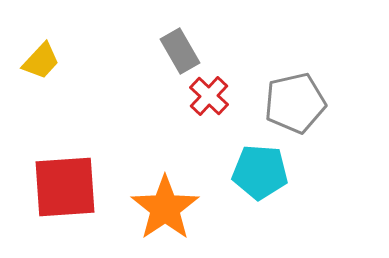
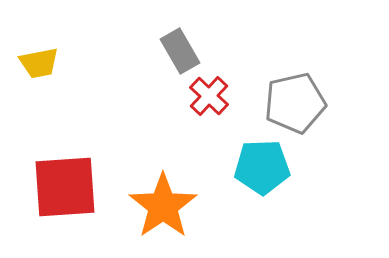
yellow trapezoid: moved 2 px left, 2 px down; rotated 36 degrees clockwise
cyan pentagon: moved 2 px right, 5 px up; rotated 6 degrees counterclockwise
orange star: moved 2 px left, 2 px up
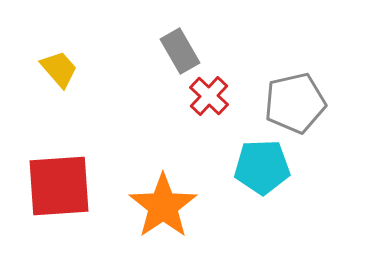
yellow trapezoid: moved 20 px right, 6 px down; rotated 120 degrees counterclockwise
red square: moved 6 px left, 1 px up
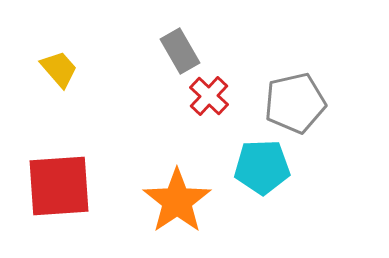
orange star: moved 14 px right, 5 px up
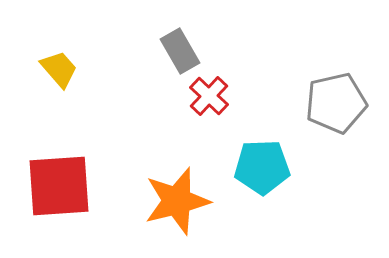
gray pentagon: moved 41 px right
orange star: rotated 20 degrees clockwise
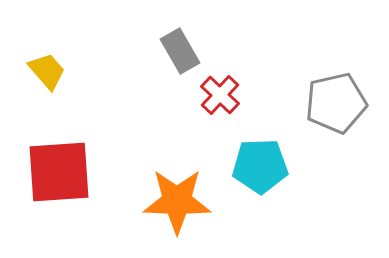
yellow trapezoid: moved 12 px left, 2 px down
red cross: moved 11 px right, 1 px up
cyan pentagon: moved 2 px left, 1 px up
red square: moved 14 px up
orange star: rotated 16 degrees clockwise
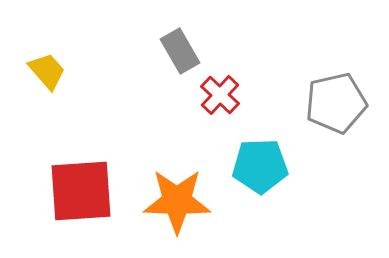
red square: moved 22 px right, 19 px down
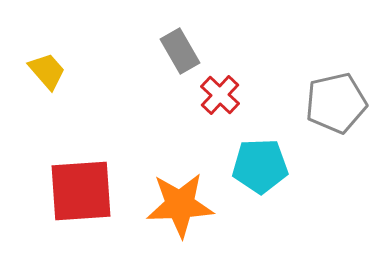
orange star: moved 3 px right, 4 px down; rotated 4 degrees counterclockwise
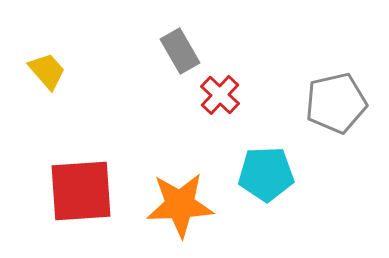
cyan pentagon: moved 6 px right, 8 px down
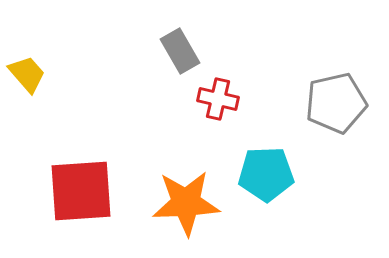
yellow trapezoid: moved 20 px left, 3 px down
red cross: moved 2 px left, 4 px down; rotated 30 degrees counterclockwise
orange star: moved 6 px right, 2 px up
